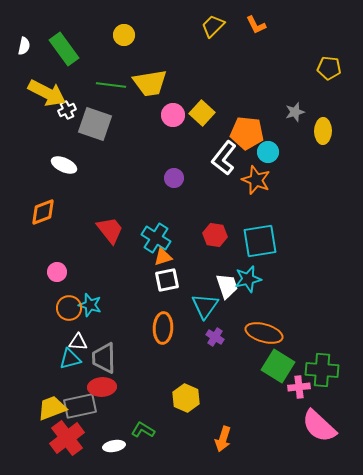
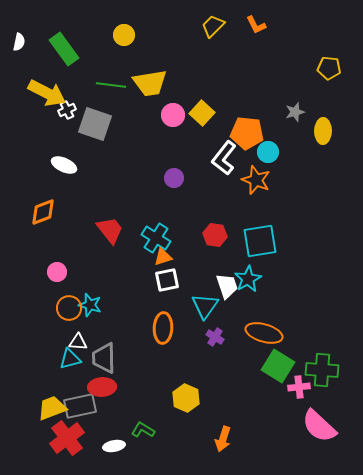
white semicircle at (24, 46): moved 5 px left, 4 px up
cyan star at (248, 279): rotated 16 degrees counterclockwise
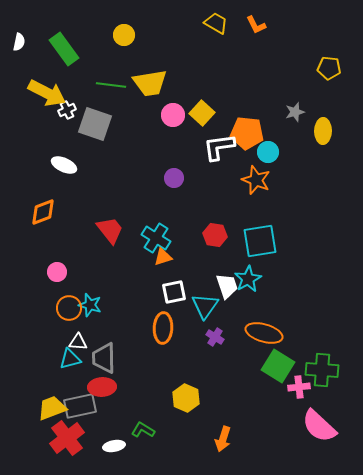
yellow trapezoid at (213, 26): moved 3 px right, 3 px up; rotated 75 degrees clockwise
white L-shape at (224, 158): moved 5 px left, 11 px up; rotated 44 degrees clockwise
white square at (167, 280): moved 7 px right, 12 px down
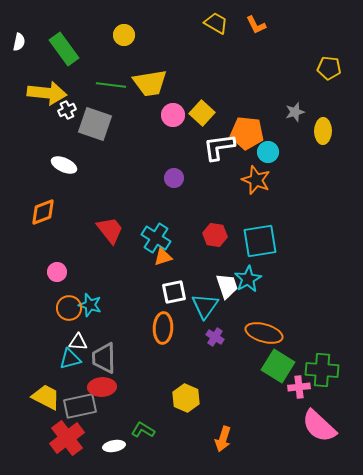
yellow arrow at (47, 93): rotated 21 degrees counterclockwise
yellow trapezoid at (52, 408): moved 6 px left, 11 px up; rotated 48 degrees clockwise
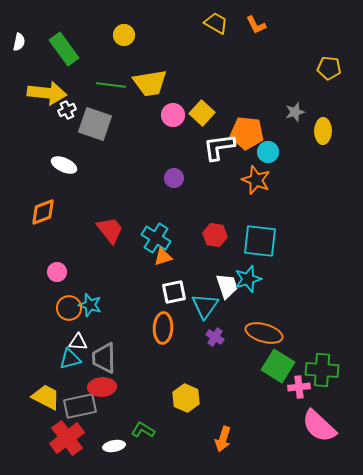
cyan square at (260, 241): rotated 15 degrees clockwise
cyan star at (248, 279): rotated 12 degrees clockwise
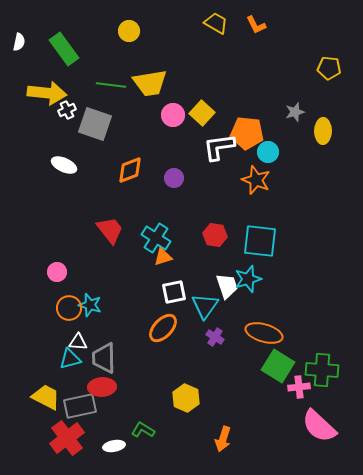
yellow circle at (124, 35): moved 5 px right, 4 px up
orange diamond at (43, 212): moved 87 px right, 42 px up
orange ellipse at (163, 328): rotated 40 degrees clockwise
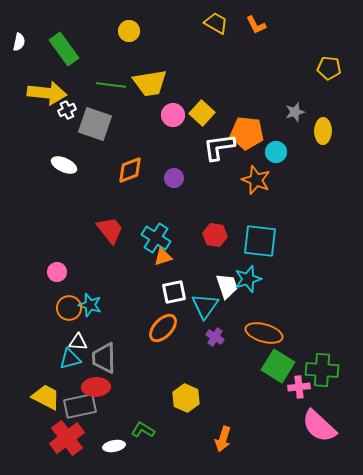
cyan circle at (268, 152): moved 8 px right
red ellipse at (102, 387): moved 6 px left
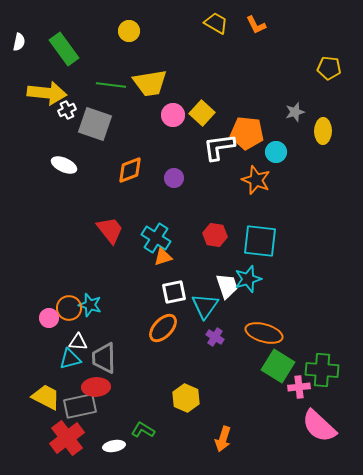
pink circle at (57, 272): moved 8 px left, 46 px down
